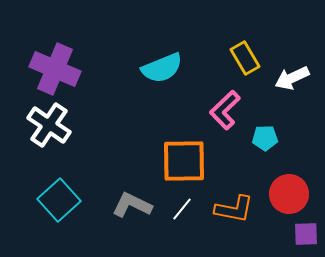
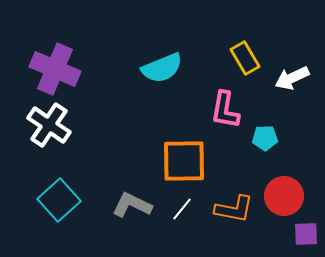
pink L-shape: rotated 36 degrees counterclockwise
red circle: moved 5 px left, 2 px down
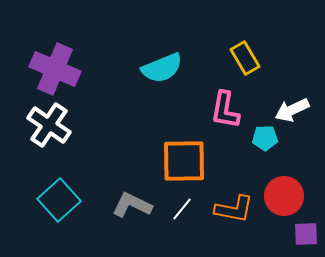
white arrow: moved 32 px down
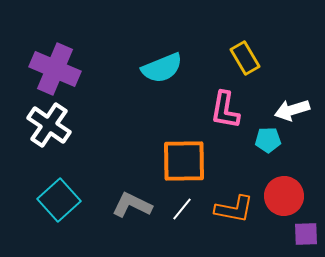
white arrow: rotated 8 degrees clockwise
cyan pentagon: moved 3 px right, 2 px down
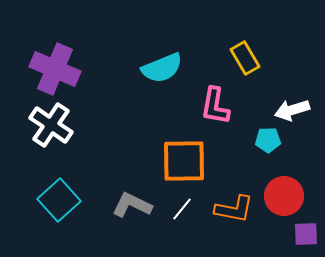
pink L-shape: moved 10 px left, 4 px up
white cross: moved 2 px right
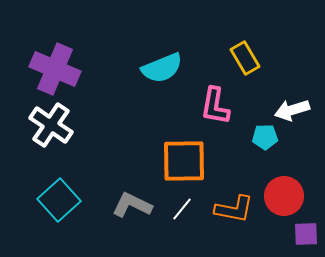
cyan pentagon: moved 3 px left, 3 px up
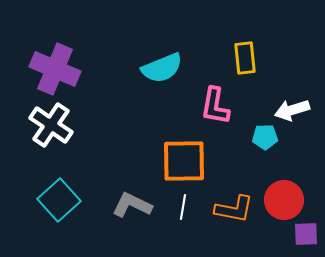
yellow rectangle: rotated 24 degrees clockwise
red circle: moved 4 px down
white line: moved 1 px right, 2 px up; rotated 30 degrees counterclockwise
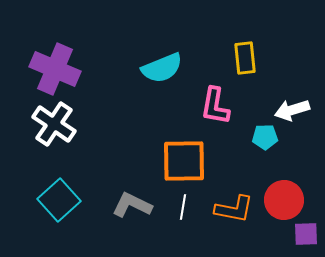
white cross: moved 3 px right, 1 px up
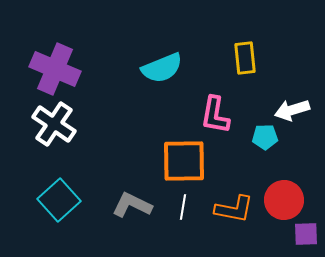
pink L-shape: moved 9 px down
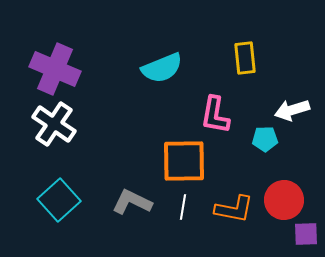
cyan pentagon: moved 2 px down
gray L-shape: moved 3 px up
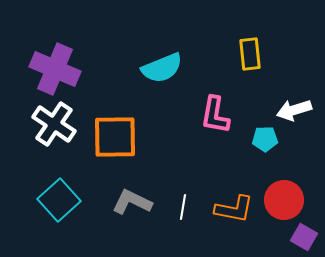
yellow rectangle: moved 5 px right, 4 px up
white arrow: moved 2 px right
orange square: moved 69 px left, 24 px up
purple square: moved 2 px left, 3 px down; rotated 32 degrees clockwise
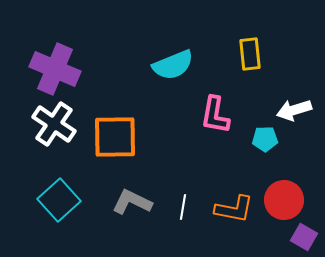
cyan semicircle: moved 11 px right, 3 px up
